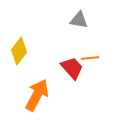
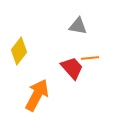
gray triangle: moved 1 px left, 6 px down
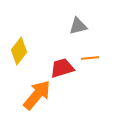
gray triangle: rotated 24 degrees counterclockwise
red trapezoid: moved 10 px left; rotated 65 degrees counterclockwise
orange arrow: rotated 12 degrees clockwise
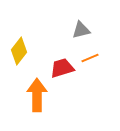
gray triangle: moved 3 px right, 4 px down
orange line: rotated 18 degrees counterclockwise
orange arrow: rotated 40 degrees counterclockwise
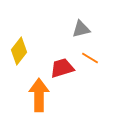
gray triangle: moved 1 px up
orange line: rotated 54 degrees clockwise
orange arrow: moved 2 px right
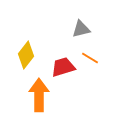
yellow diamond: moved 7 px right, 4 px down
red trapezoid: moved 1 px right, 1 px up
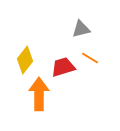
yellow diamond: moved 1 px left, 5 px down
orange arrow: moved 1 px up
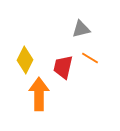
yellow diamond: rotated 12 degrees counterclockwise
red trapezoid: rotated 60 degrees counterclockwise
